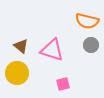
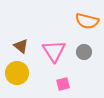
gray circle: moved 7 px left, 7 px down
pink triangle: moved 2 px right, 1 px down; rotated 40 degrees clockwise
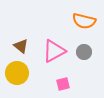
orange semicircle: moved 3 px left
pink triangle: rotated 35 degrees clockwise
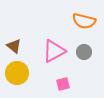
brown triangle: moved 7 px left
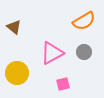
orange semicircle: rotated 45 degrees counterclockwise
brown triangle: moved 19 px up
pink triangle: moved 2 px left, 2 px down
